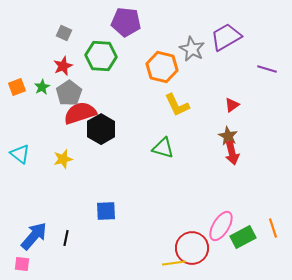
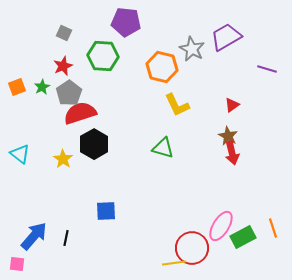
green hexagon: moved 2 px right
black hexagon: moved 7 px left, 15 px down
yellow star: rotated 24 degrees counterclockwise
pink square: moved 5 px left
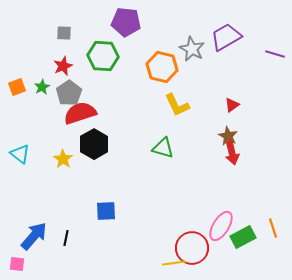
gray square: rotated 21 degrees counterclockwise
purple line: moved 8 px right, 15 px up
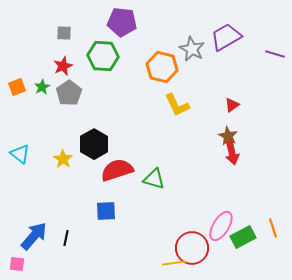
purple pentagon: moved 4 px left
red semicircle: moved 37 px right, 57 px down
green triangle: moved 9 px left, 31 px down
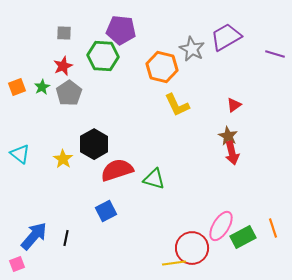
purple pentagon: moved 1 px left, 8 px down
red triangle: moved 2 px right
blue square: rotated 25 degrees counterclockwise
pink square: rotated 28 degrees counterclockwise
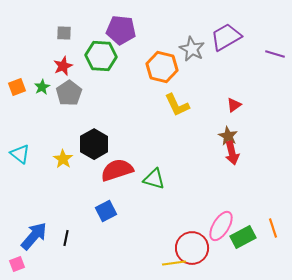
green hexagon: moved 2 px left
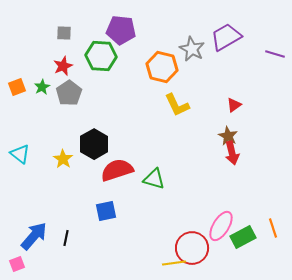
blue square: rotated 15 degrees clockwise
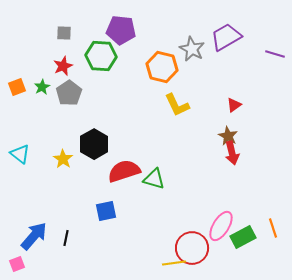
red semicircle: moved 7 px right, 1 px down
